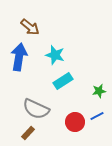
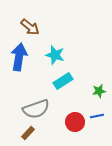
gray semicircle: rotated 44 degrees counterclockwise
blue line: rotated 16 degrees clockwise
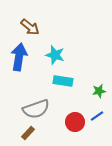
cyan rectangle: rotated 42 degrees clockwise
blue line: rotated 24 degrees counterclockwise
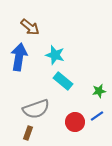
cyan rectangle: rotated 30 degrees clockwise
brown rectangle: rotated 24 degrees counterclockwise
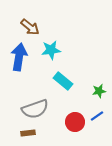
cyan star: moved 4 px left, 5 px up; rotated 24 degrees counterclockwise
gray semicircle: moved 1 px left
brown rectangle: rotated 64 degrees clockwise
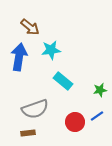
green star: moved 1 px right, 1 px up
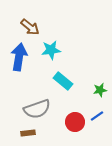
gray semicircle: moved 2 px right
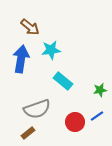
blue arrow: moved 2 px right, 2 px down
brown rectangle: rotated 32 degrees counterclockwise
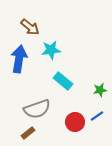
blue arrow: moved 2 px left
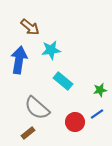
blue arrow: moved 1 px down
gray semicircle: moved 1 px up; rotated 60 degrees clockwise
blue line: moved 2 px up
